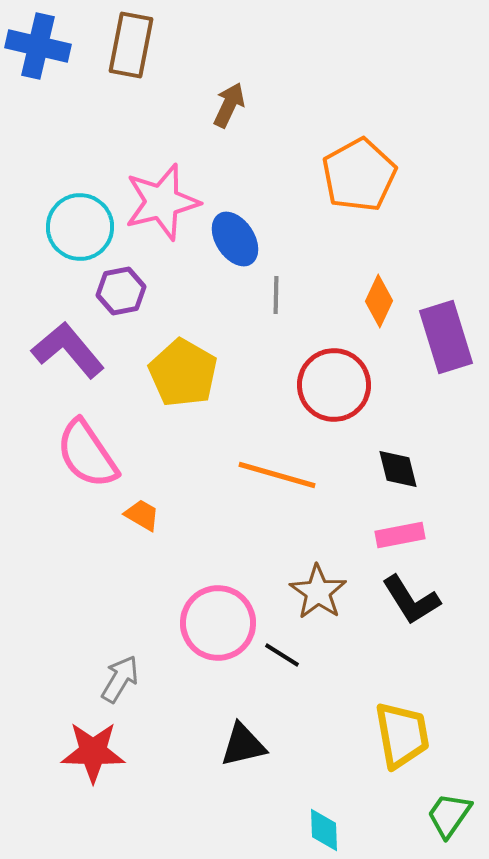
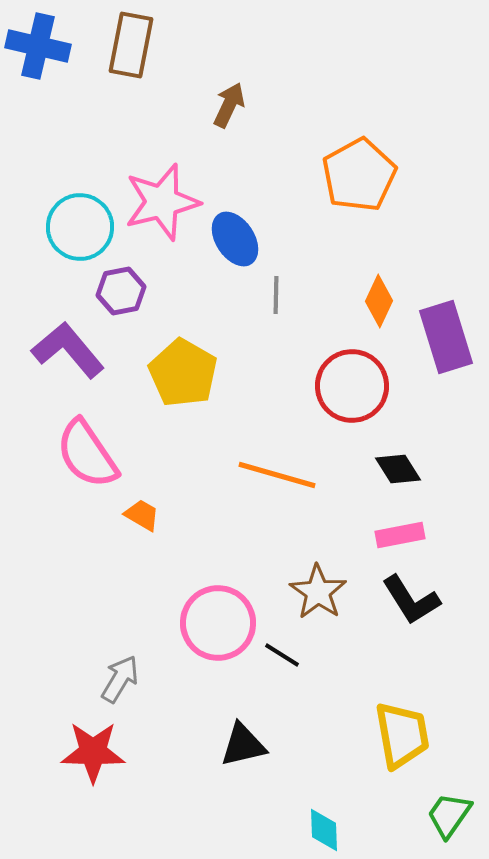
red circle: moved 18 px right, 1 px down
black diamond: rotated 18 degrees counterclockwise
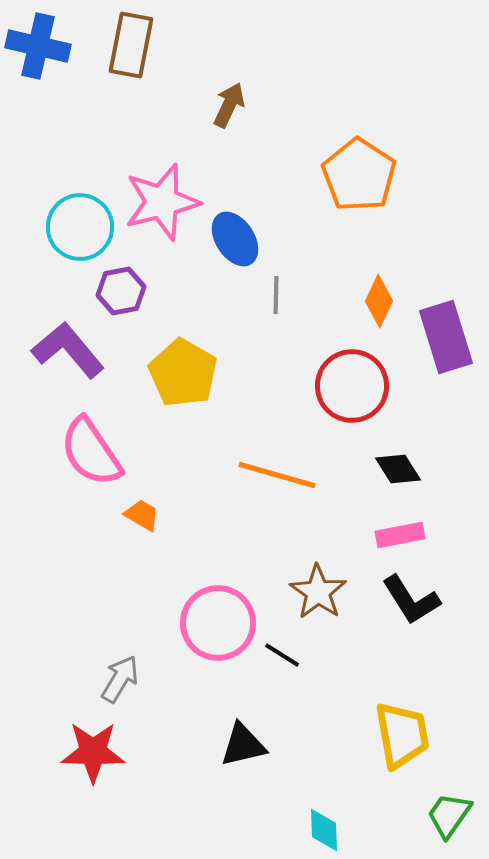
orange pentagon: rotated 10 degrees counterclockwise
pink semicircle: moved 4 px right, 2 px up
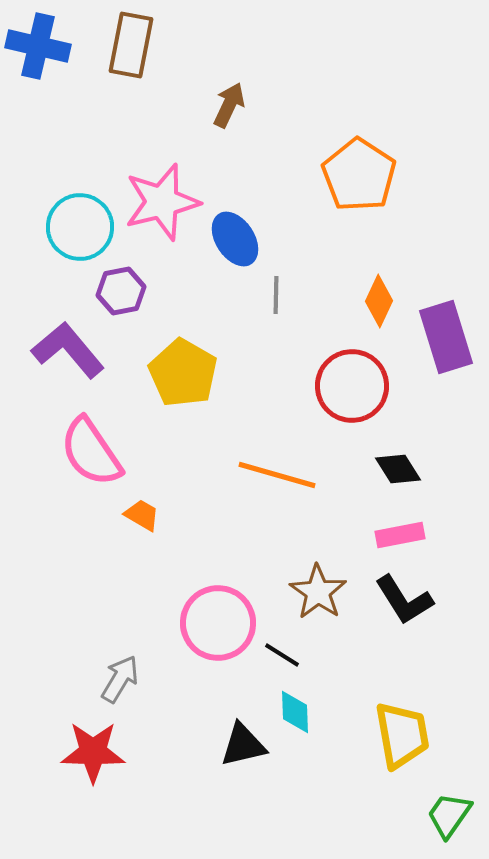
black L-shape: moved 7 px left
cyan diamond: moved 29 px left, 118 px up
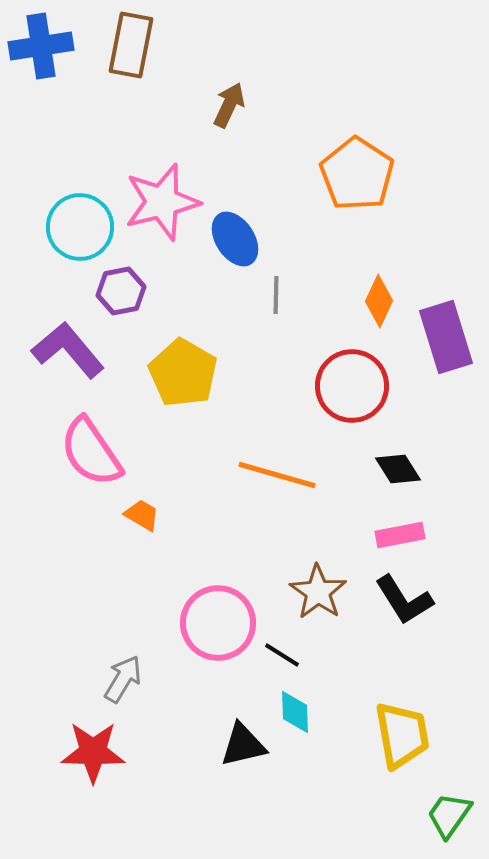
blue cross: moved 3 px right; rotated 22 degrees counterclockwise
orange pentagon: moved 2 px left, 1 px up
gray arrow: moved 3 px right
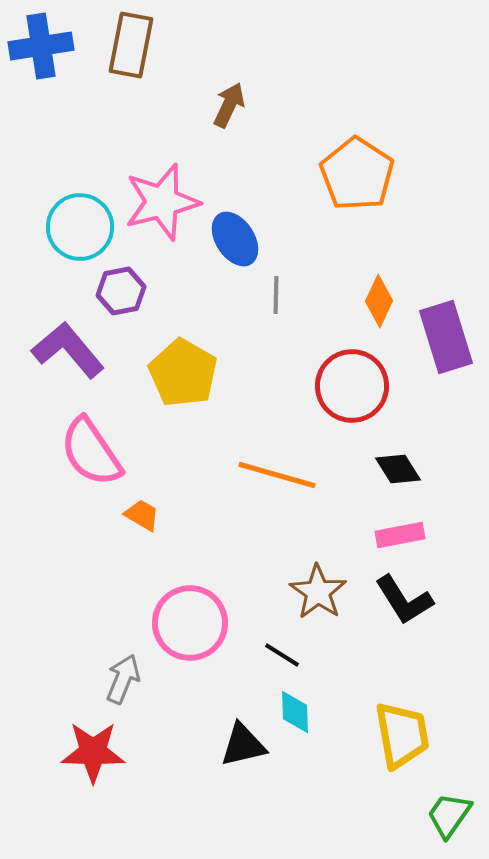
pink circle: moved 28 px left
gray arrow: rotated 9 degrees counterclockwise
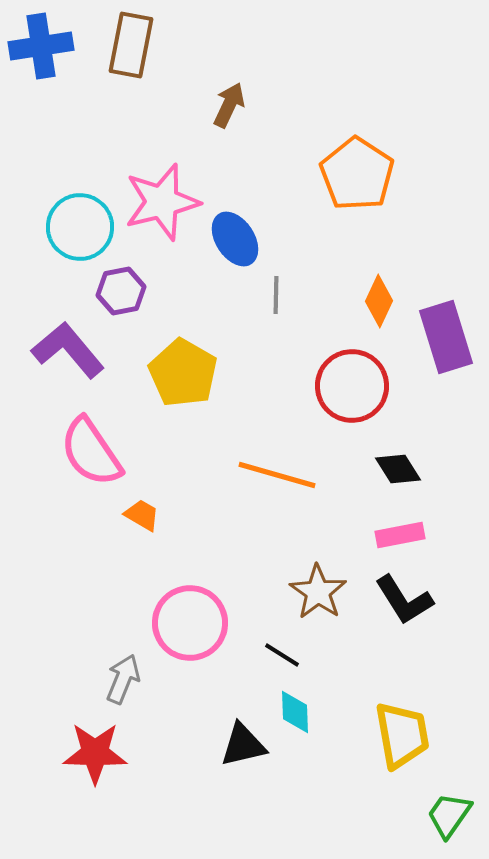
red star: moved 2 px right, 1 px down
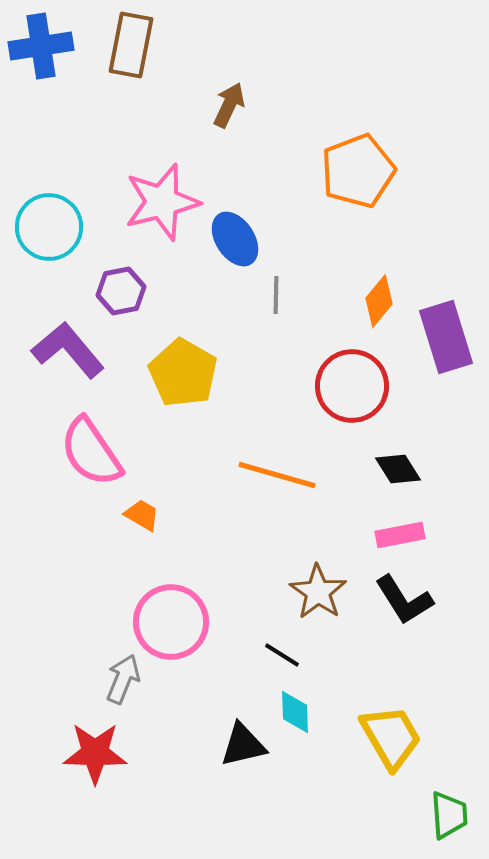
orange pentagon: moved 1 px right, 3 px up; rotated 18 degrees clockwise
cyan circle: moved 31 px left
orange diamond: rotated 15 degrees clockwise
pink circle: moved 19 px left, 1 px up
yellow trapezoid: moved 11 px left, 2 px down; rotated 20 degrees counterclockwise
green trapezoid: rotated 141 degrees clockwise
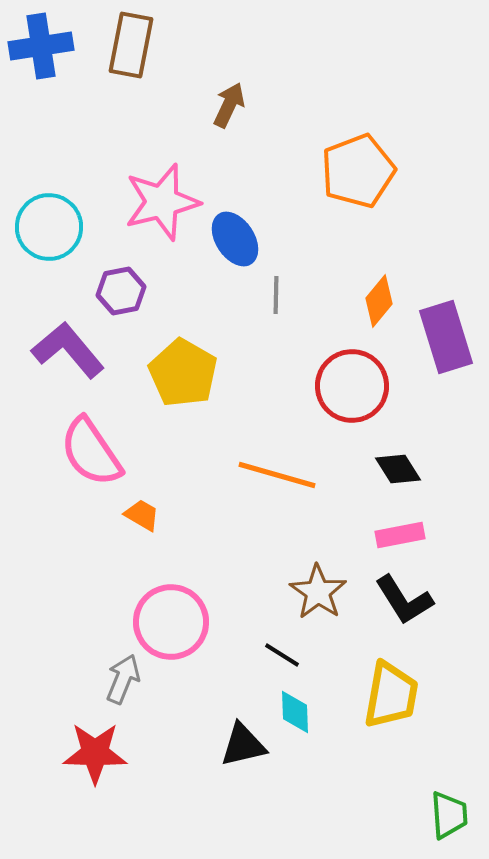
yellow trapezoid: moved 42 px up; rotated 40 degrees clockwise
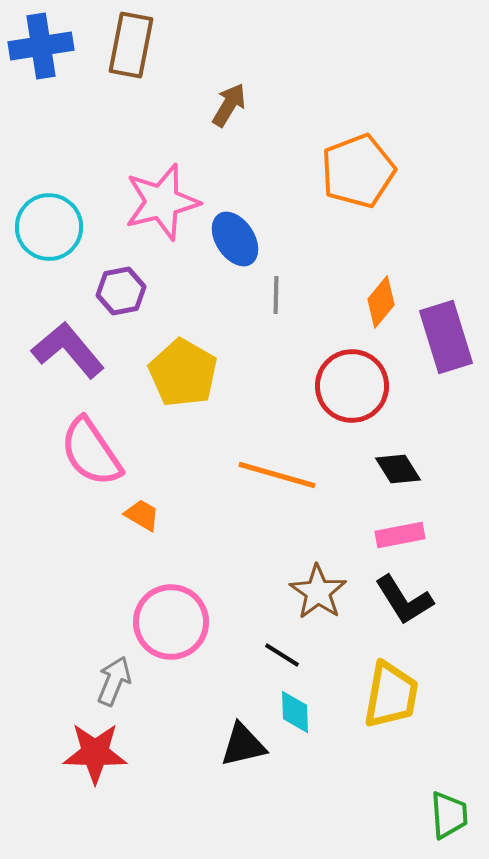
brown arrow: rotated 6 degrees clockwise
orange diamond: moved 2 px right, 1 px down
gray arrow: moved 9 px left, 2 px down
